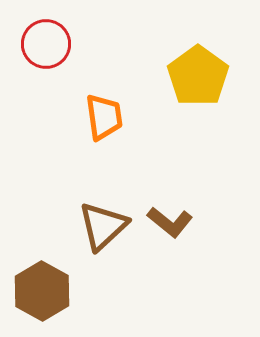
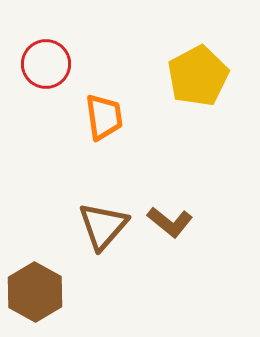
red circle: moved 20 px down
yellow pentagon: rotated 8 degrees clockwise
brown triangle: rotated 6 degrees counterclockwise
brown hexagon: moved 7 px left, 1 px down
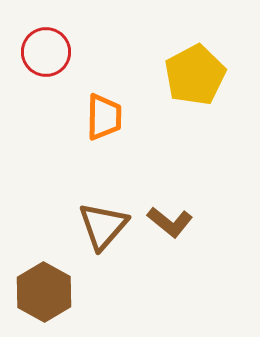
red circle: moved 12 px up
yellow pentagon: moved 3 px left, 1 px up
orange trapezoid: rotated 9 degrees clockwise
brown hexagon: moved 9 px right
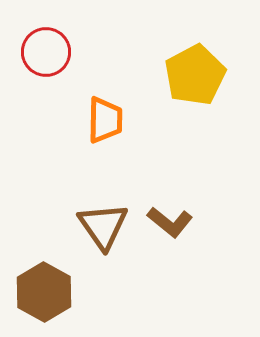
orange trapezoid: moved 1 px right, 3 px down
brown triangle: rotated 16 degrees counterclockwise
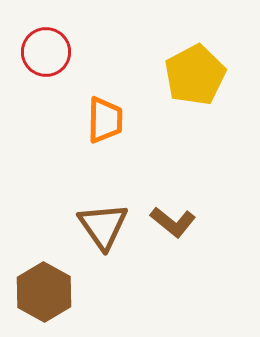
brown L-shape: moved 3 px right
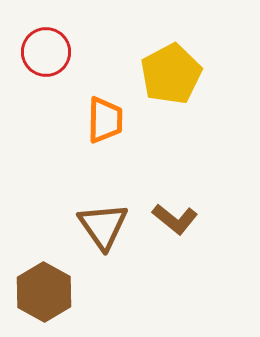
yellow pentagon: moved 24 px left, 1 px up
brown L-shape: moved 2 px right, 3 px up
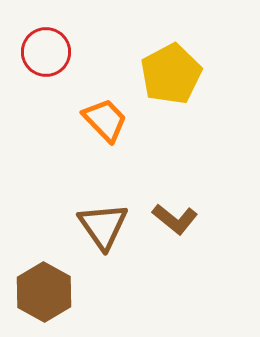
orange trapezoid: rotated 45 degrees counterclockwise
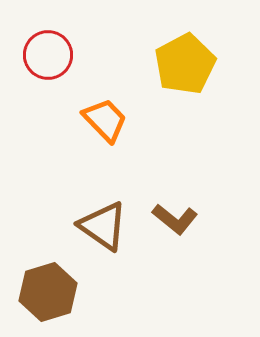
red circle: moved 2 px right, 3 px down
yellow pentagon: moved 14 px right, 10 px up
brown triangle: rotated 20 degrees counterclockwise
brown hexagon: moved 4 px right; rotated 14 degrees clockwise
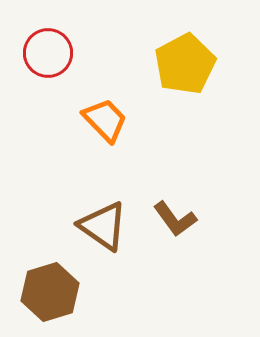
red circle: moved 2 px up
brown L-shape: rotated 15 degrees clockwise
brown hexagon: moved 2 px right
